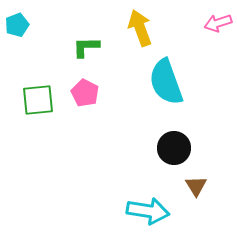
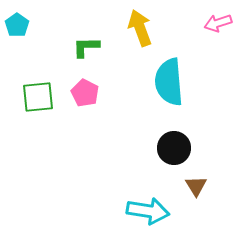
cyan pentagon: rotated 15 degrees counterclockwise
cyan semicircle: moved 3 px right; rotated 15 degrees clockwise
green square: moved 3 px up
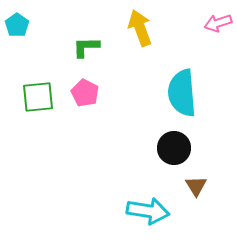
cyan semicircle: moved 13 px right, 11 px down
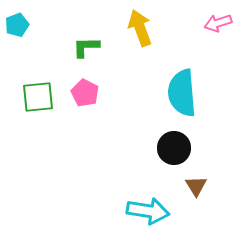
cyan pentagon: rotated 15 degrees clockwise
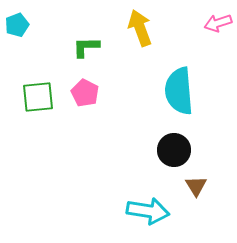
cyan semicircle: moved 3 px left, 2 px up
black circle: moved 2 px down
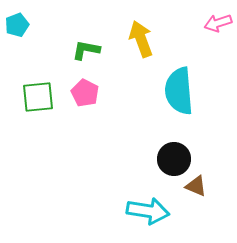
yellow arrow: moved 1 px right, 11 px down
green L-shape: moved 3 px down; rotated 12 degrees clockwise
black circle: moved 9 px down
brown triangle: rotated 35 degrees counterclockwise
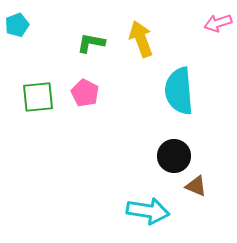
green L-shape: moved 5 px right, 7 px up
black circle: moved 3 px up
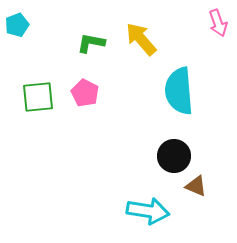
pink arrow: rotated 92 degrees counterclockwise
yellow arrow: rotated 21 degrees counterclockwise
